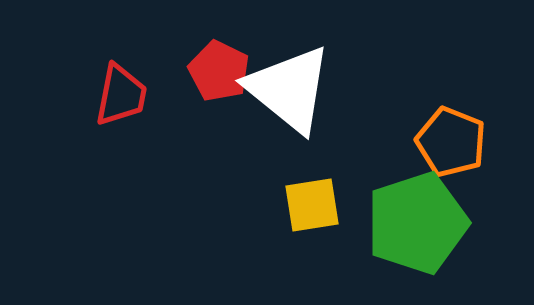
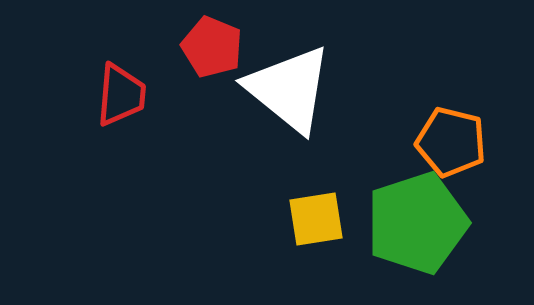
red pentagon: moved 7 px left, 24 px up; rotated 4 degrees counterclockwise
red trapezoid: rotated 6 degrees counterclockwise
orange pentagon: rotated 8 degrees counterclockwise
yellow square: moved 4 px right, 14 px down
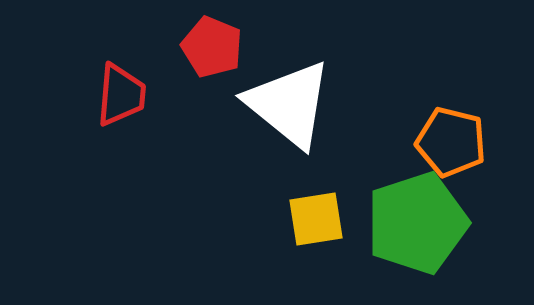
white triangle: moved 15 px down
